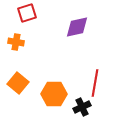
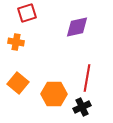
red line: moved 8 px left, 5 px up
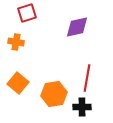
orange hexagon: rotated 10 degrees counterclockwise
black cross: rotated 24 degrees clockwise
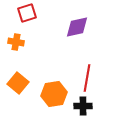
black cross: moved 1 px right, 1 px up
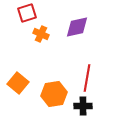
orange cross: moved 25 px right, 8 px up; rotated 14 degrees clockwise
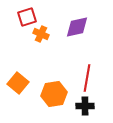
red square: moved 4 px down
black cross: moved 2 px right
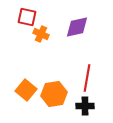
red square: rotated 30 degrees clockwise
orange square: moved 8 px right, 7 px down
